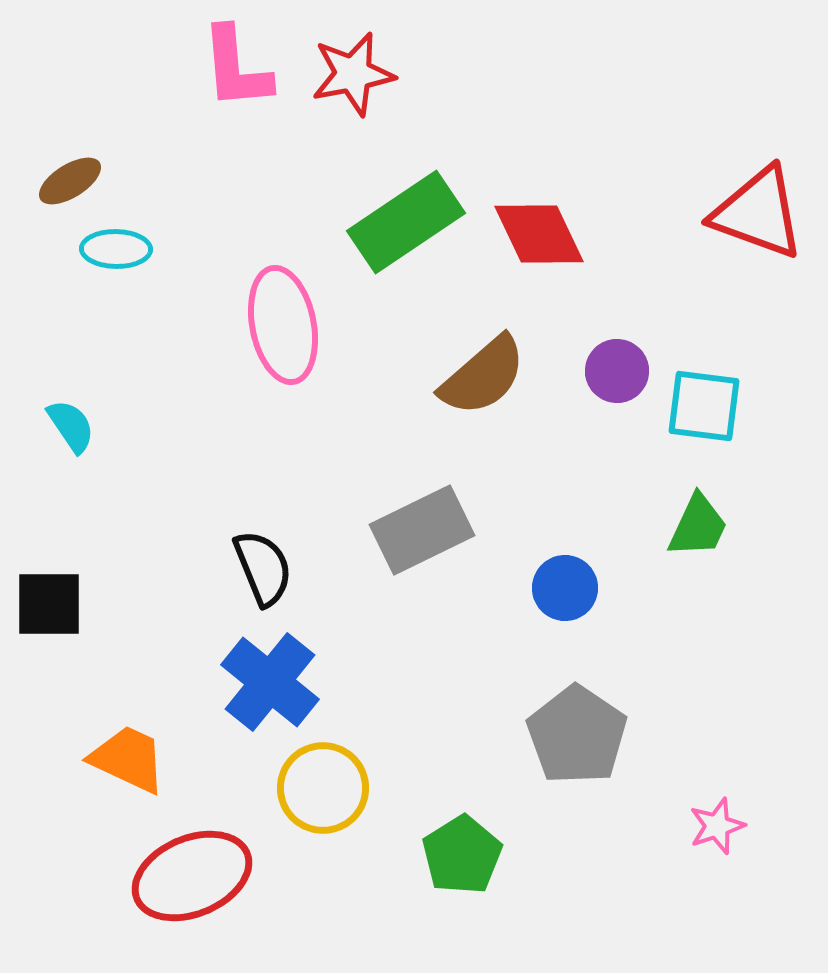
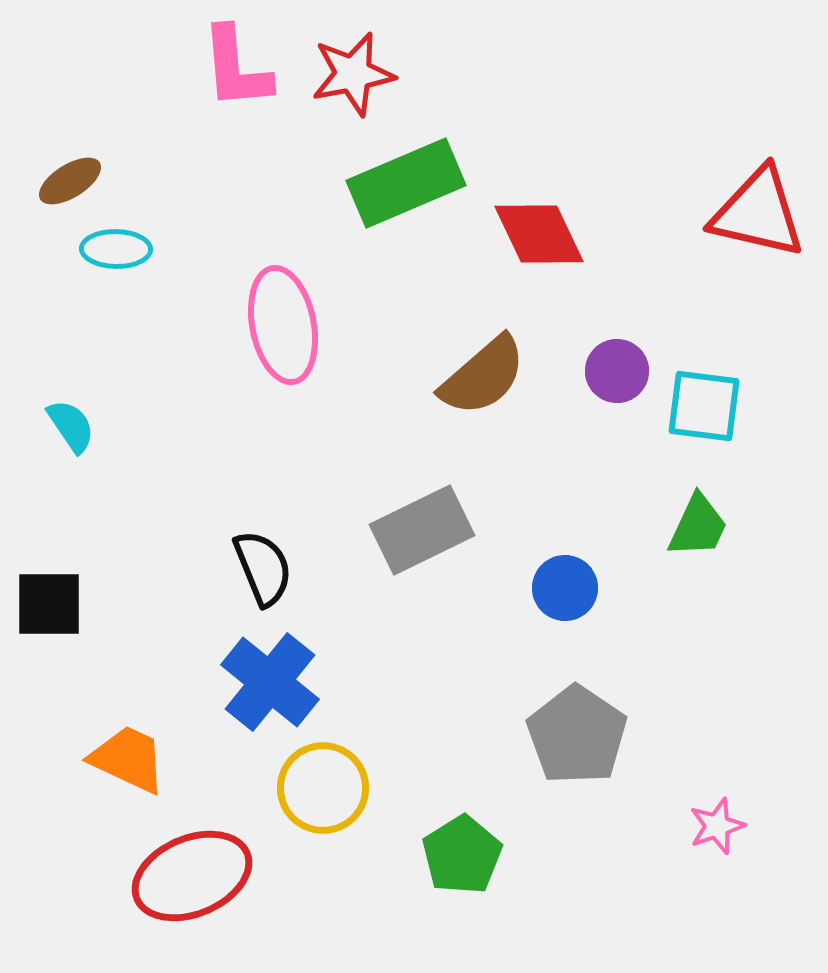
red triangle: rotated 7 degrees counterclockwise
green rectangle: moved 39 px up; rotated 11 degrees clockwise
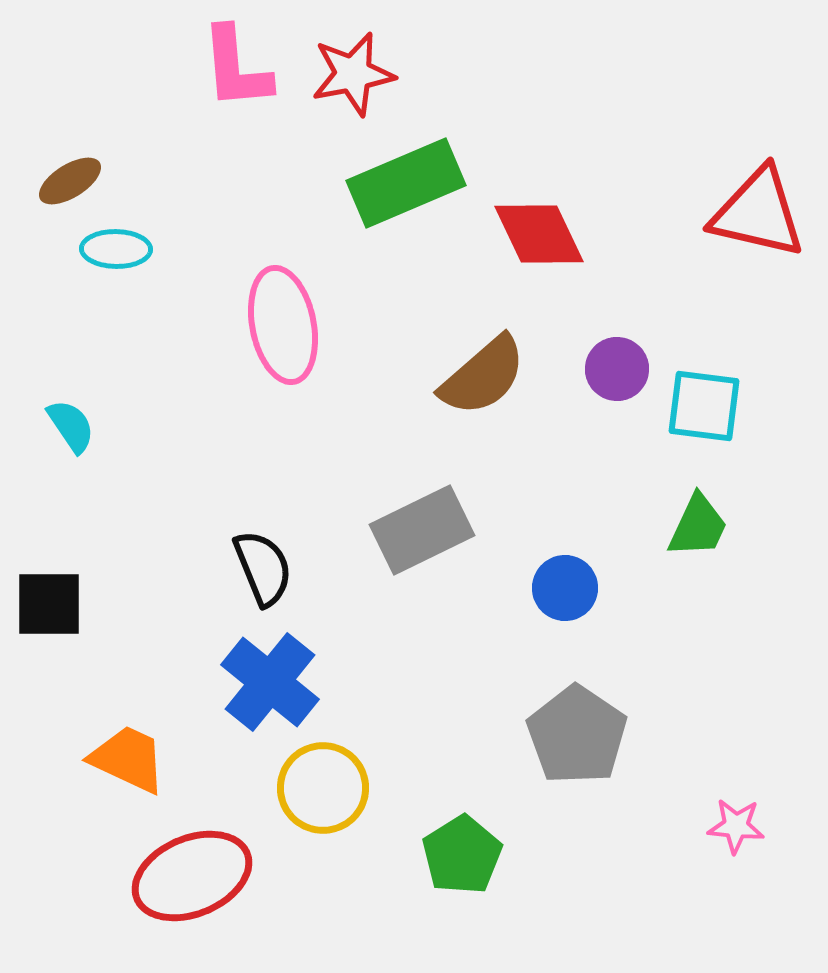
purple circle: moved 2 px up
pink star: moved 19 px right; rotated 24 degrees clockwise
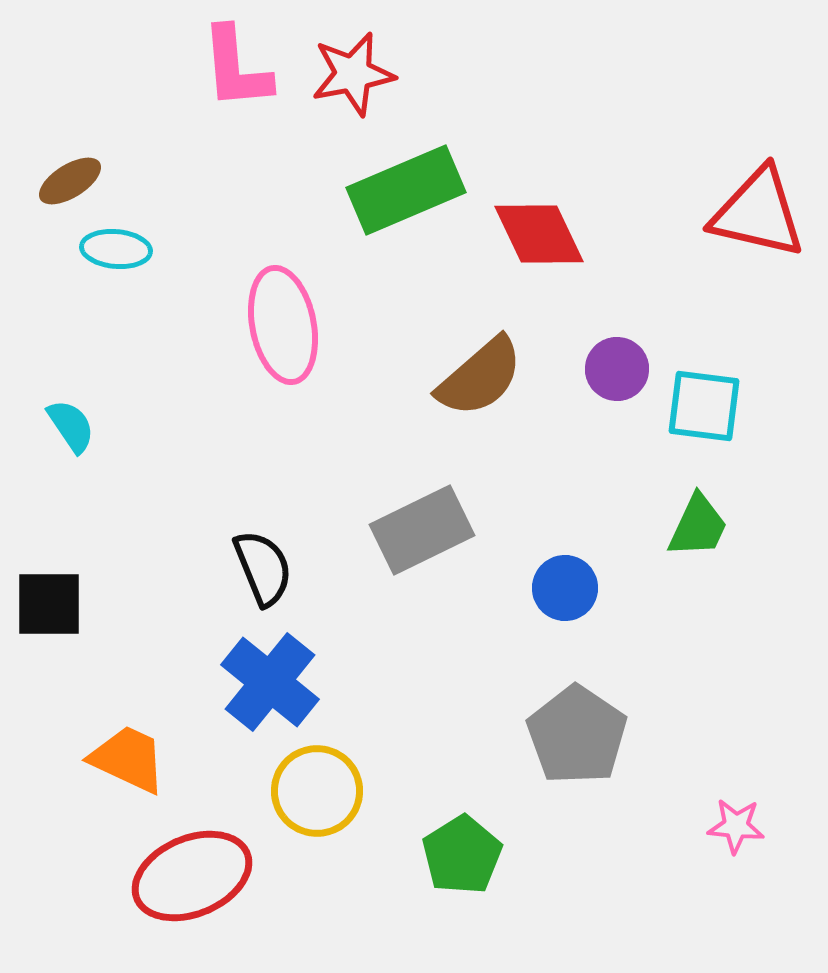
green rectangle: moved 7 px down
cyan ellipse: rotated 4 degrees clockwise
brown semicircle: moved 3 px left, 1 px down
yellow circle: moved 6 px left, 3 px down
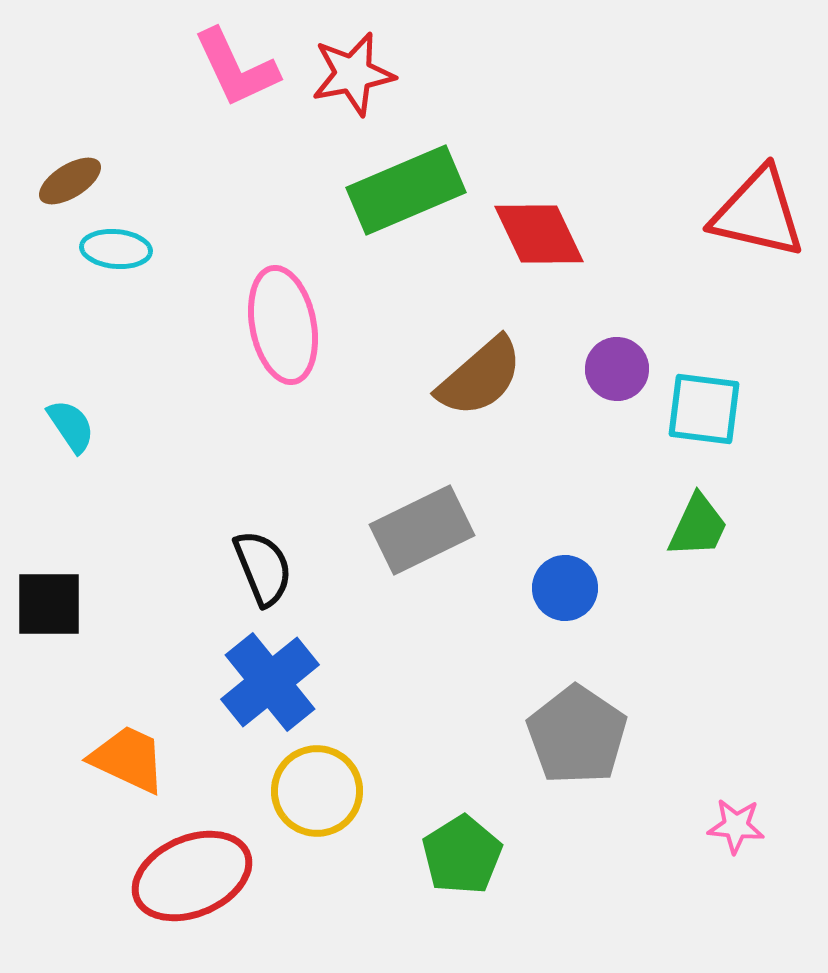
pink L-shape: rotated 20 degrees counterclockwise
cyan square: moved 3 px down
blue cross: rotated 12 degrees clockwise
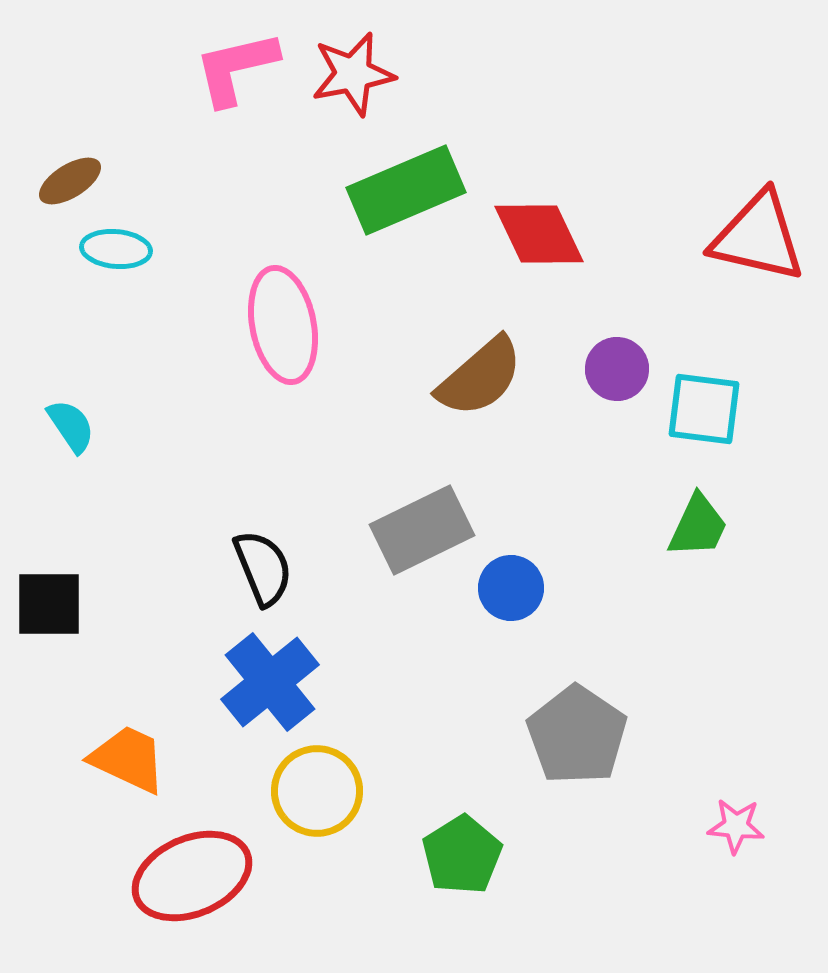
pink L-shape: rotated 102 degrees clockwise
red triangle: moved 24 px down
blue circle: moved 54 px left
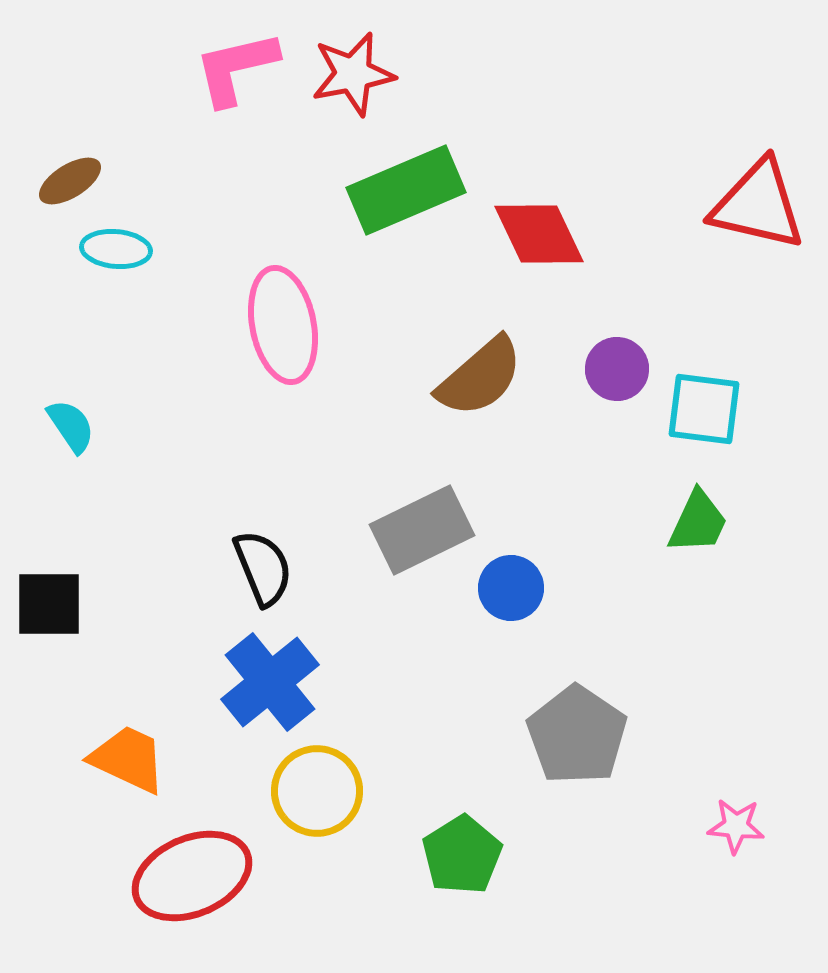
red triangle: moved 32 px up
green trapezoid: moved 4 px up
